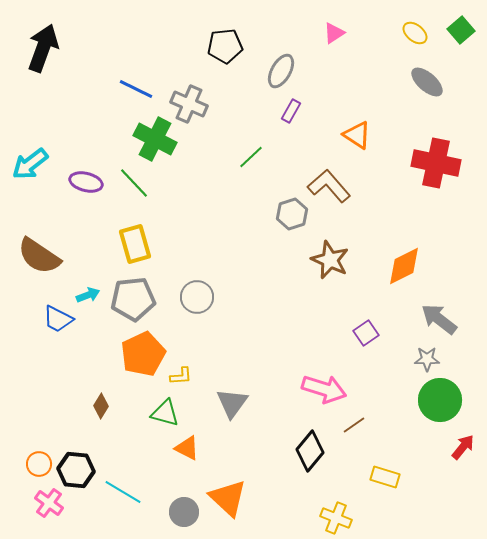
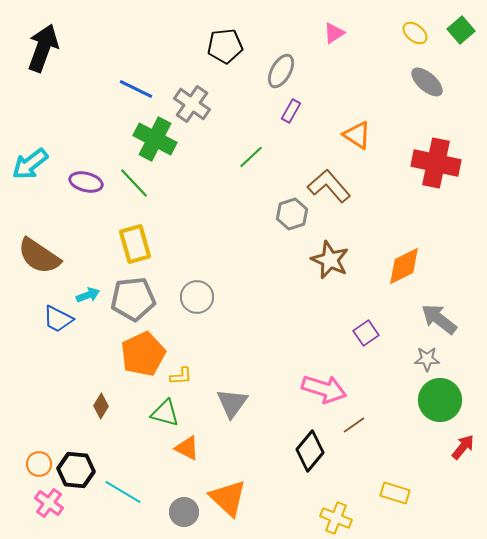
gray cross at (189, 104): moved 3 px right; rotated 12 degrees clockwise
yellow rectangle at (385, 477): moved 10 px right, 16 px down
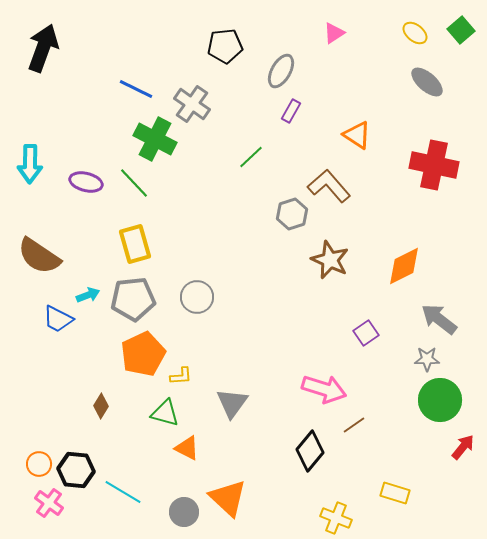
red cross at (436, 163): moved 2 px left, 2 px down
cyan arrow at (30, 164): rotated 51 degrees counterclockwise
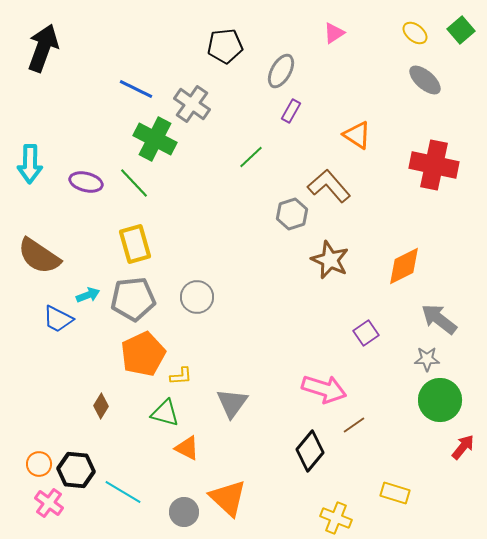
gray ellipse at (427, 82): moved 2 px left, 2 px up
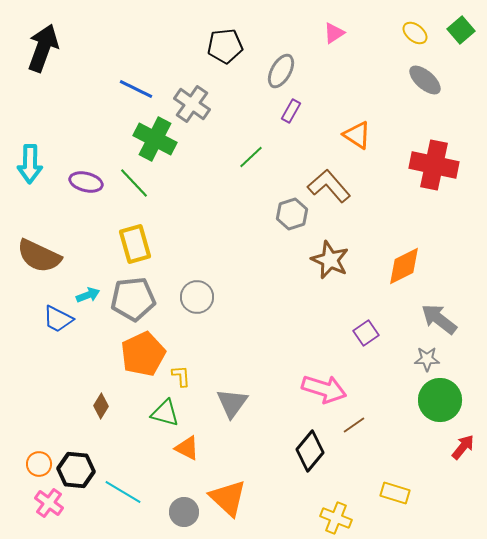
brown semicircle at (39, 256): rotated 9 degrees counterclockwise
yellow L-shape at (181, 376): rotated 90 degrees counterclockwise
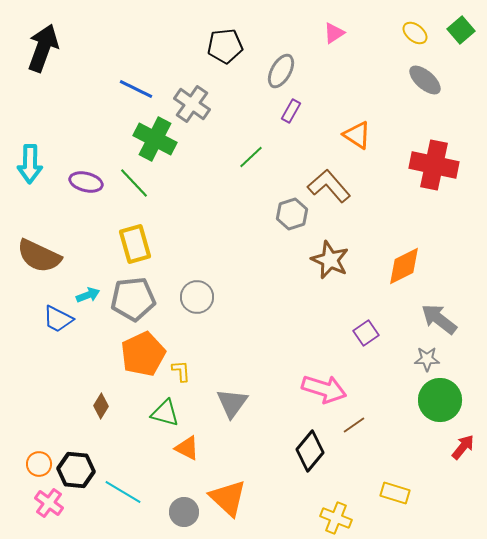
yellow L-shape at (181, 376): moved 5 px up
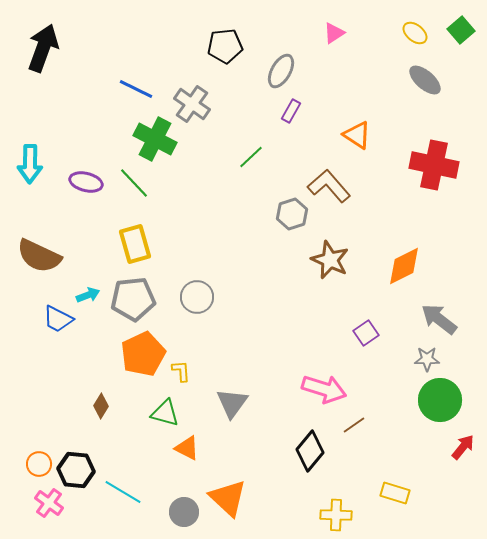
yellow cross at (336, 518): moved 3 px up; rotated 20 degrees counterclockwise
